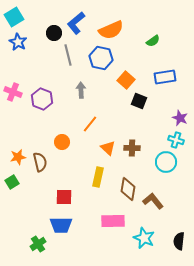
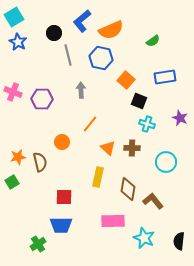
blue L-shape: moved 6 px right, 2 px up
purple hexagon: rotated 20 degrees counterclockwise
cyan cross: moved 29 px left, 16 px up
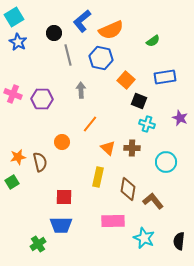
pink cross: moved 2 px down
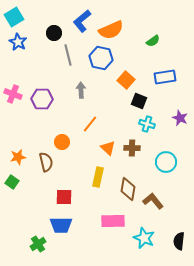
brown semicircle: moved 6 px right
green square: rotated 24 degrees counterclockwise
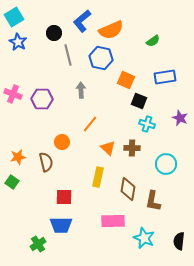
orange square: rotated 18 degrees counterclockwise
cyan circle: moved 2 px down
brown L-shape: rotated 130 degrees counterclockwise
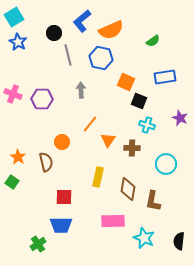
orange square: moved 2 px down
cyan cross: moved 1 px down
orange triangle: moved 8 px up; rotated 21 degrees clockwise
orange star: rotated 28 degrees counterclockwise
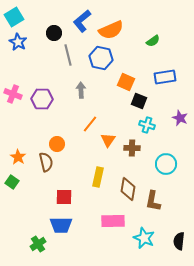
orange circle: moved 5 px left, 2 px down
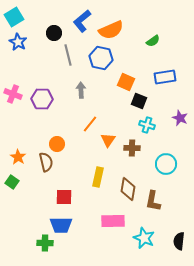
green cross: moved 7 px right, 1 px up; rotated 35 degrees clockwise
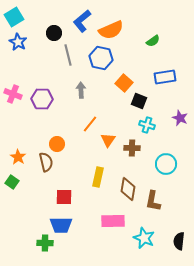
orange square: moved 2 px left, 1 px down; rotated 18 degrees clockwise
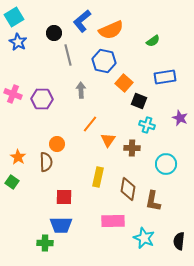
blue hexagon: moved 3 px right, 3 px down
brown semicircle: rotated 12 degrees clockwise
